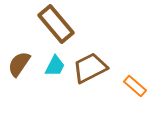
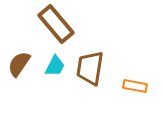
brown trapezoid: rotated 54 degrees counterclockwise
orange rectangle: rotated 30 degrees counterclockwise
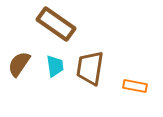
brown rectangle: rotated 15 degrees counterclockwise
cyan trapezoid: rotated 35 degrees counterclockwise
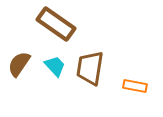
cyan trapezoid: rotated 35 degrees counterclockwise
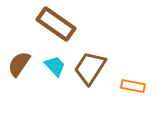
brown trapezoid: rotated 24 degrees clockwise
orange rectangle: moved 2 px left
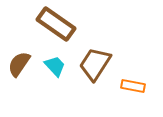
brown trapezoid: moved 5 px right, 4 px up
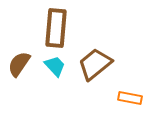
brown rectangle: moved 4 px down; rotated 60 degrees clockwise
brown trapezoid: rotated 18 degrees clockwise
orange rectangle: moved 3 px left, 12 px down
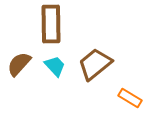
brown rectangle: moved 5 px left, 4 px up; rotated 6 degrees counterclockwise
brown semicircle: rotated 8 degrees clockwise
orange rectangle: rotated 20 degrees clockwise
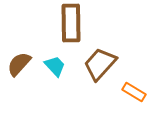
brown rectangle: moved 20 px right, 1 px up
brown trapezoid: moved 5 px right; rotated 9 degrees counterclockwise
orange rectangle: moved 4 px right, 6 px up
